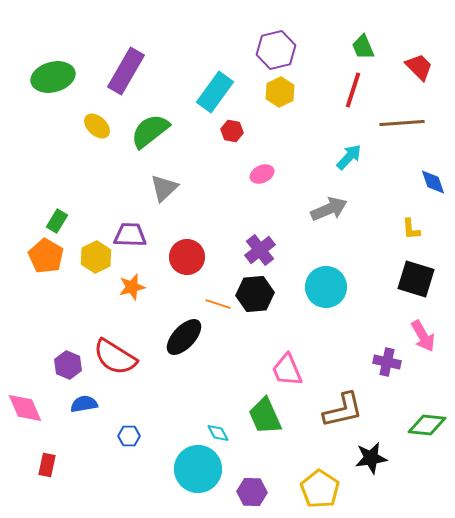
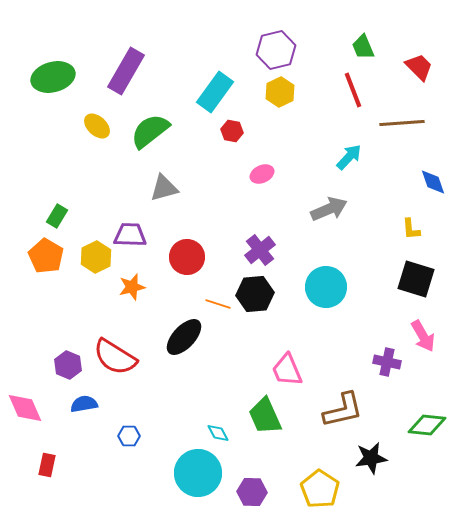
red line at (353, 90): rotated 39 degrees counterclockwise
gray triangle at (164, 188): rotated 28 degrees clockwise
green rectangle at (57, 221): moved 5 px up
cyan circle at (198, 469): moved 4 px down
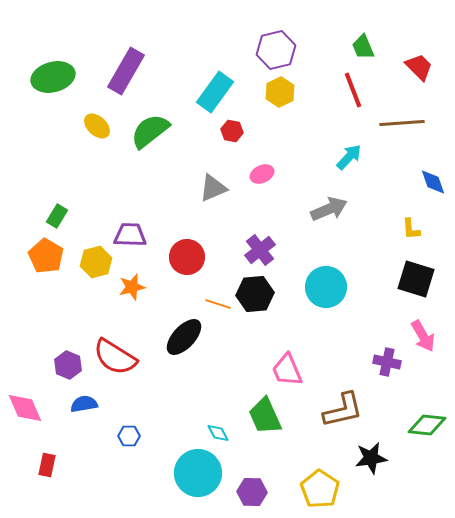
gray triangle at (164, 188): moved 49 px right; rotated 8 degrees counterclockwise
yellow hexagon at (96, 257): moved 5 px down; rotated 12 degrees clockwise
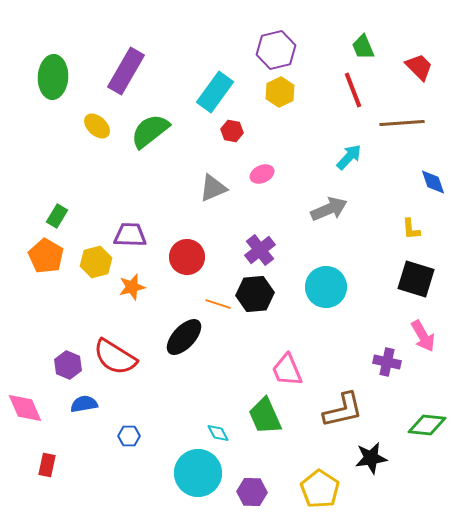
green ellipse at (53, 77): rotated 72 degrees counterclockwise
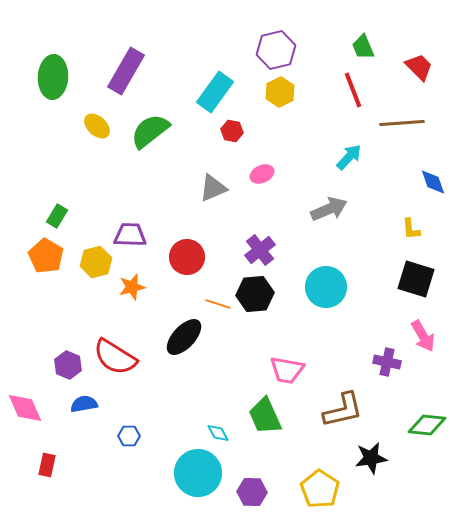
pink trapezoid at (287, 370): rotated 57 degrees counterclockwise
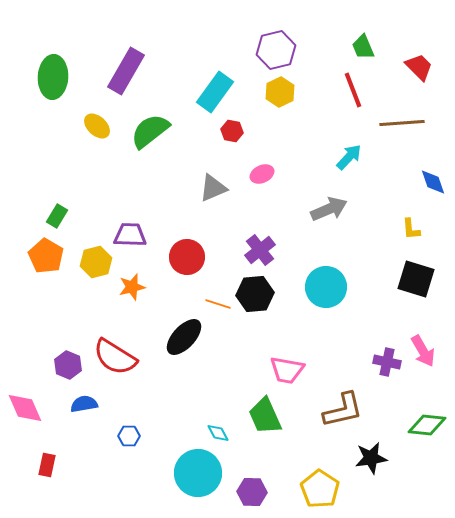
pink arrow at (423, 336): moved 15 px down
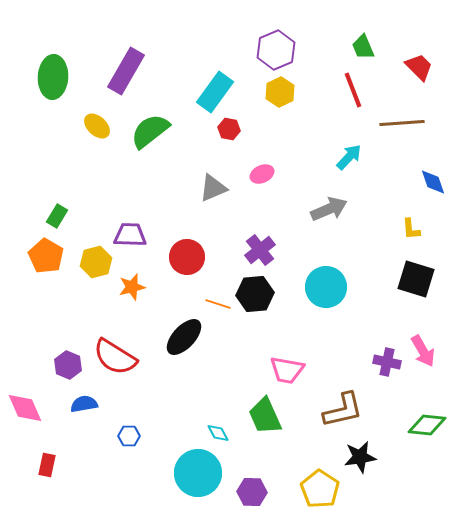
purple hexagon at (276, 50): rotated 9 degrees counterclockwise
red hexagon at (232, 131): moved 3 px left, 2 px up
black star at (371, 458): moved 11 px left, 1 px up
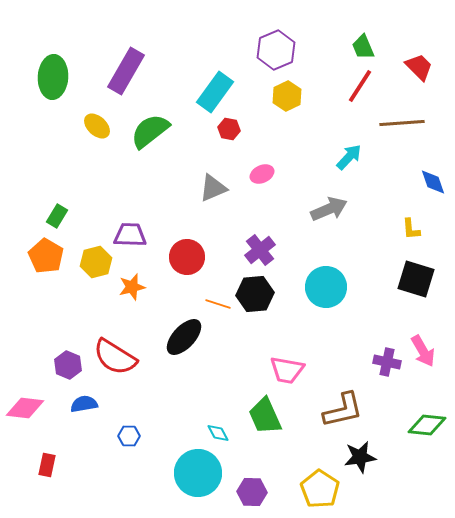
red line at (353, 90): moved 7 px right, 4 px up; rotated 54 degrees clockwise
yellow hexagon at (280, 92): moved 7 px right, 4 px down
pink diamond at (25, 408): rotated 60 degrees counterclockwise
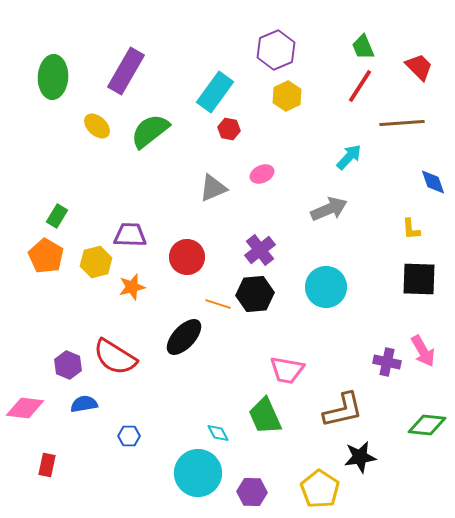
black square at (416, 279): moved 3 px right; rotated 15 degrees counterclockwise
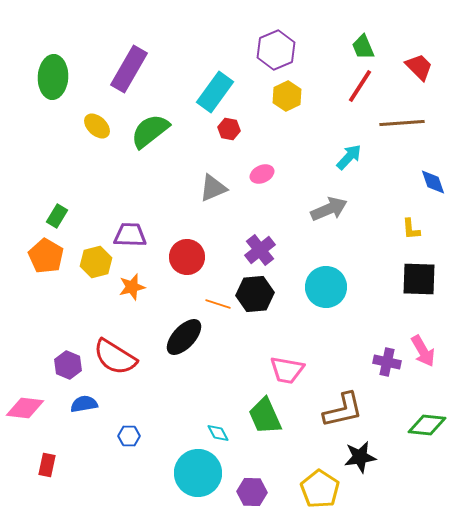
purple rectangle at (126, 71): moved 3 px right, 2 px up
